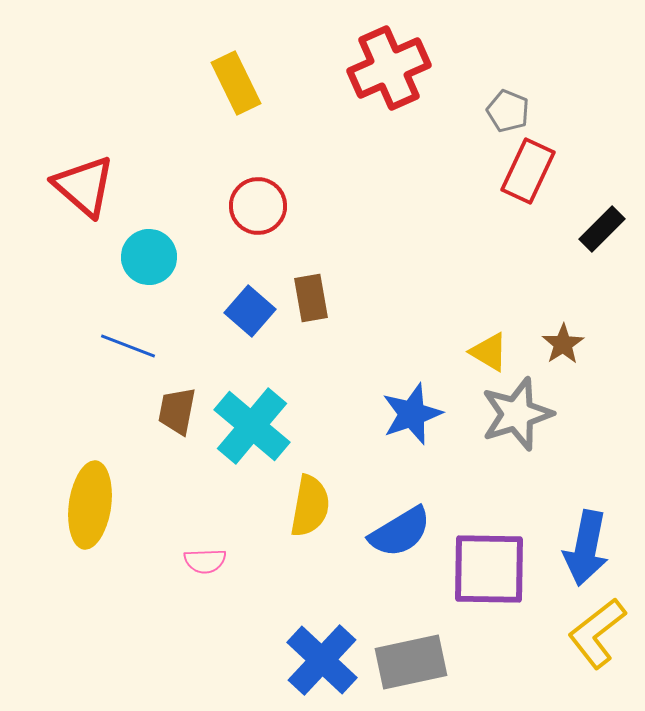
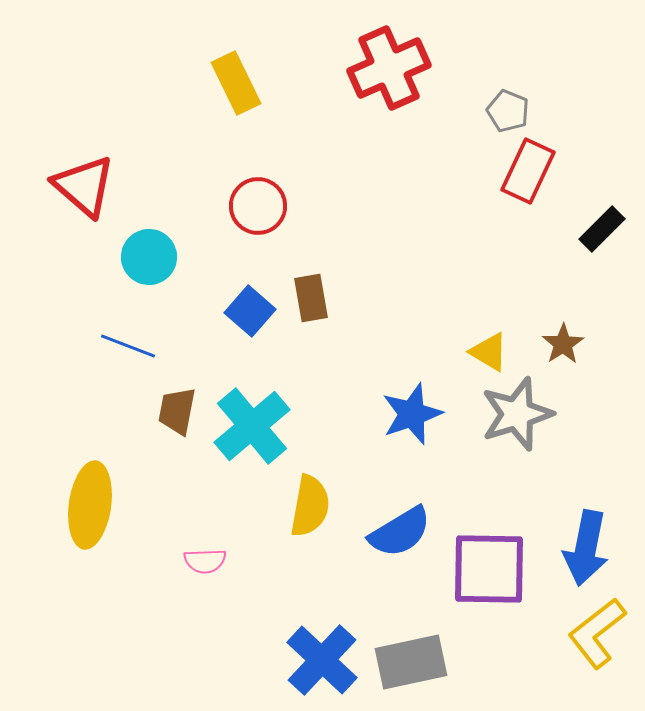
cyan cross: rotated 10 degrees clockwise
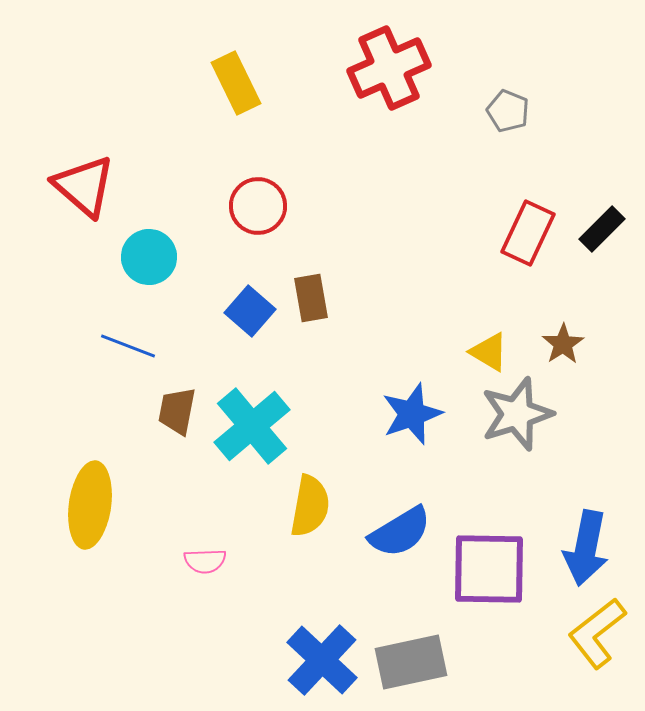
red rectangle: moved 62 px down
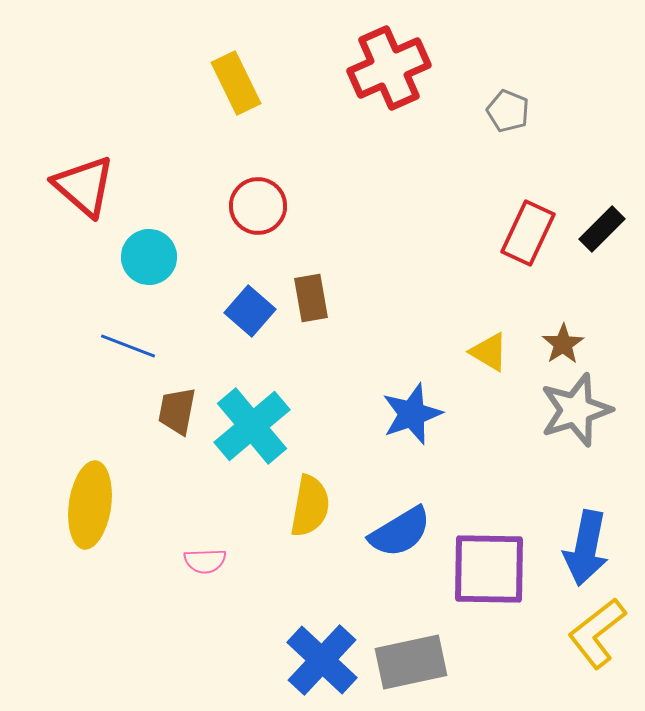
gray star: moved 59 px right, 4 px up
